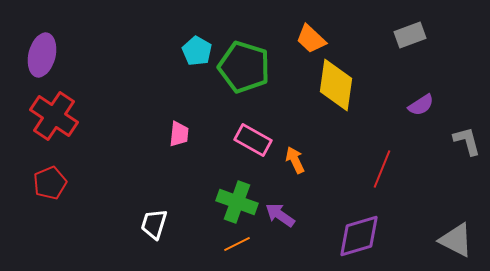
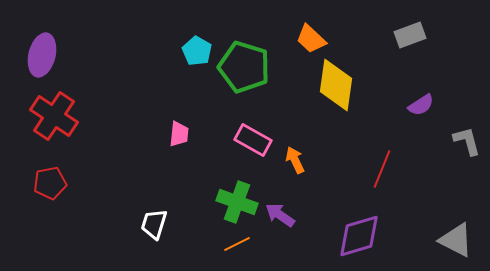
red pentagon: rotated 12 degrees clockwise
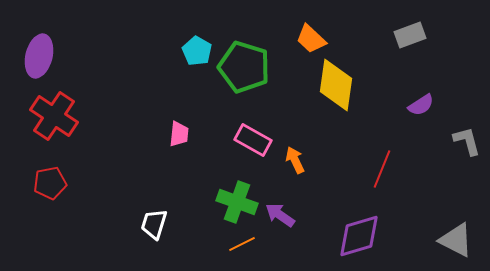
purple ellipse: moved 3 px left, 1 px down
orange line: moved 5 px right
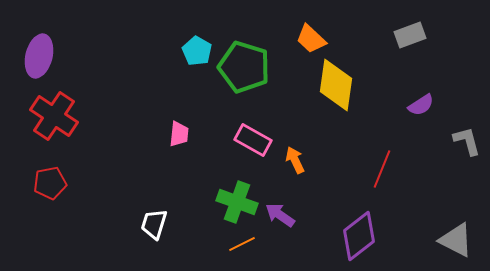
purple diamond: rotated 21 degrees counterclockwise
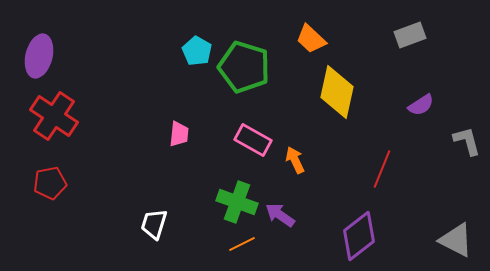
yellow diamond: moved 1 px right, 7 px down; rotated 4 degrees clockwise
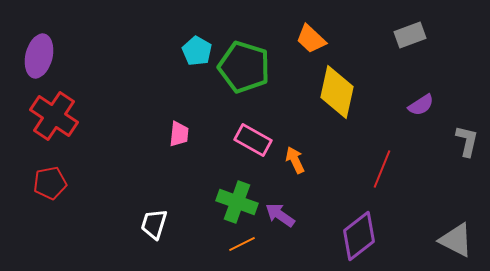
gray L-shape: rotated 28 degrees clockwise
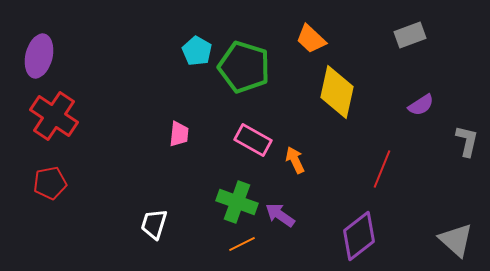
gray triangle: rotated 15 degrees clockwise
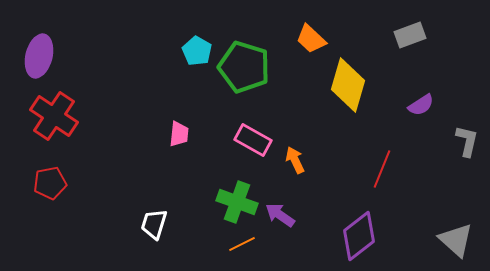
yellow diamond: moved 11 px right, 7 px up; rotated 4 degrees clockwise
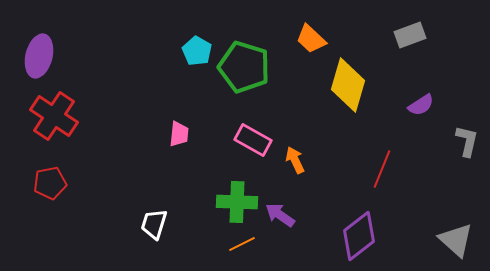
green cross: rotated 18 degrees counterclockwise
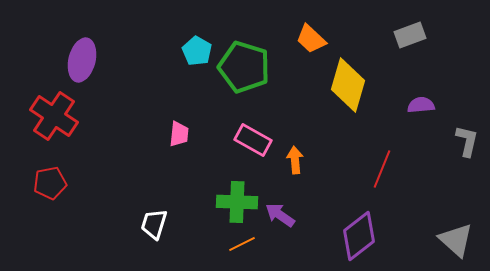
purple ellipse: moved 43 px right, 4 px down
purple semicircle: rotated 152 degrees counterclockwise
orange arrow: rotated 20 degrees clockwise
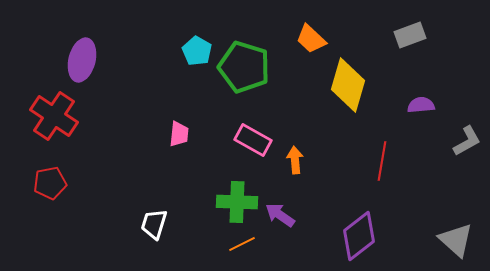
gray L-shape: rotated 48 degrees clockwise
red line: moved 8 px up; rotated 12 degrees counterclockwise
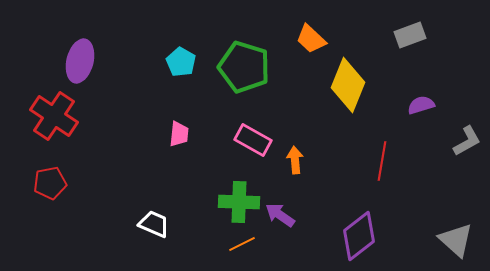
cyan pentagon: moved 16 px left, 11 px down
purple ellipse: moved 2 px left, 1 px down
yellow diamond: rotated 6 degrees clockwise
purple semicircle: rotated 12 degrees counterclockwise
green cross: moved 2 px right
white trapezoid: rotated 96 degrees clockwise
